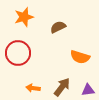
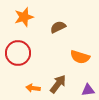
brown arrow: moved 4 px left, 3 px up
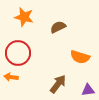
orange star: rotated 30 degrees clockwise
orange arrow: moved 22 px left, 11 px up
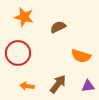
orange semicircle: moved 1 px right, 1 px up
orange arrow: moved 16 px right, 9 px down
purple triangle: moved 4 px up
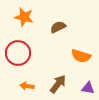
purple triangle: moved 2 px down; rotated 16 degrees clockwise
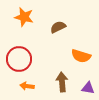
red circle: moved 1 px right, 6 px down
brown arrow: moved 4 px right, 2 px up; rotated 42 degrees counterclockwise
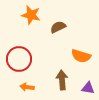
orange star: moved 7 px right, 2 px up
brown arrow: moved 2 px up
orange arrow: moved 1 px down
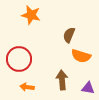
brown semicircle: moved 11 px right, 8 px down; rotated 42 degrees counterclockwise
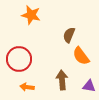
orange semicircle: rotated 36 degrees clockwise
purple triangle: moved 1 px right, 2 px up
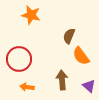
brown semicircle: moved 1 px down
purple triangle: rotated 32 degrees clockwise
